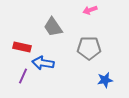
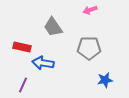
purple line: moved 9 px down
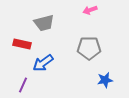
gray trapezoid: moved 9 px left, 4 px up; rotated 70 degrees counterclockwise
red rectangle: moved 3 px up
blue arrow: rotated 45 degrees counterclockwise
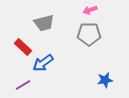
red rectangle: moved 1 px right, 3 px down; rotated 30 degrees clockwise
gray pentagon: moved 14 px up
purple line: rotated 35 degrees clockwise
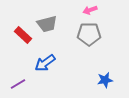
gray trapezoid: moved 3 px right, 1 px down
red rectangle: moved 12 px up
blue arrow: moved 2 px right
purple line: moved 5 px left, 1 px up
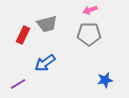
red rectangle: rotated 72 degrees clockwise
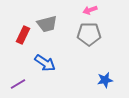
blue arrow: rotated 110 degrees counterclockwise
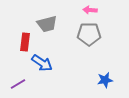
pink arrow: rotated 24 degrees clockwise
red rectangle: moved 2 px right, 7 px down; rotated 18 degrees counterclockwise
blue arrow: moved 3 px left
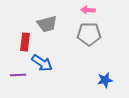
pink arrow: moved 2 px left
purple line: moved 9 px up; rotated 28 degrees clockwise
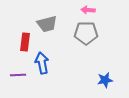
gray pentagon: moved 3 px left, 1 px up
blue arrow: rotated 135 degrees counterclockwise
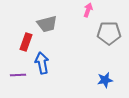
pink arrow: rotated 104 degrees clockwise
gray pentagon: moved 23 px right
red rectangle: moved 1 px right; rotated 12 degrees clockwise
